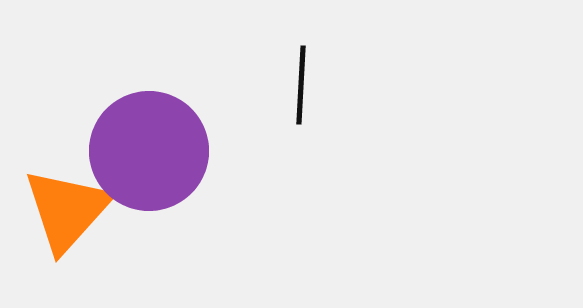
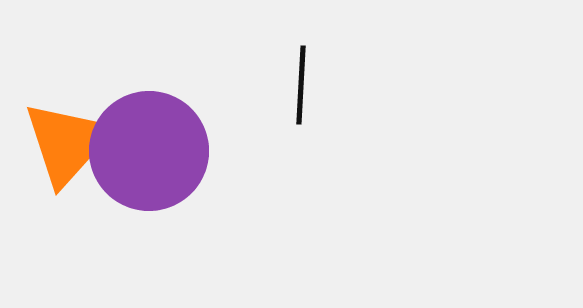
orange triangle: moved 67 px up
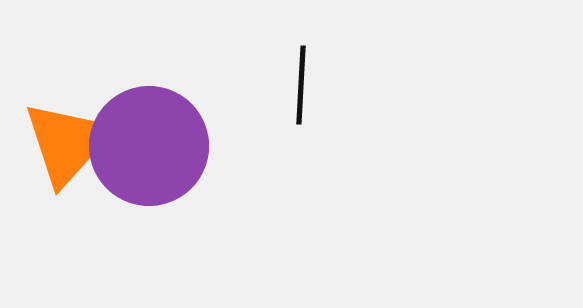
purple circle: moved 5 px up
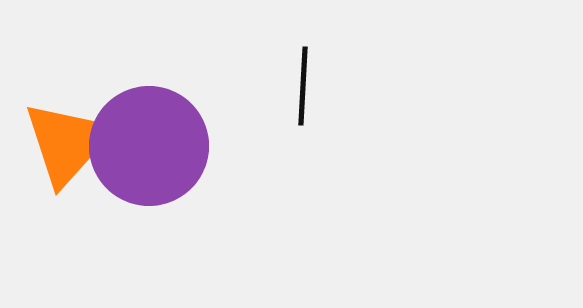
black line: moved 2 px right, 1 px down
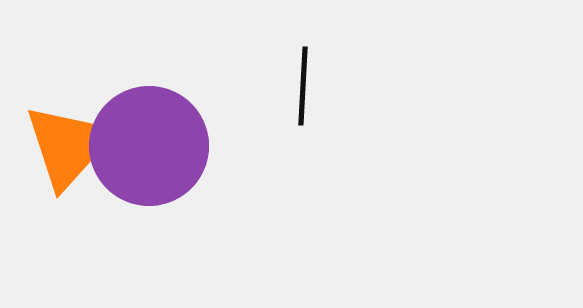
orange triangle: moved 1 px right, 3 px down
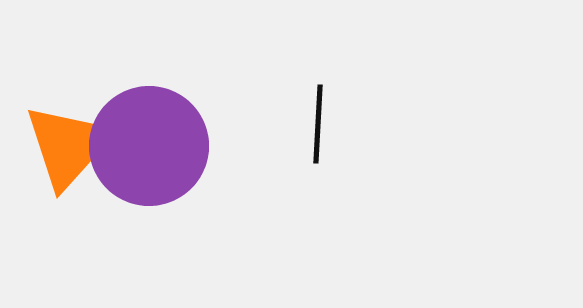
black line: moved 15 px right, 38 px down
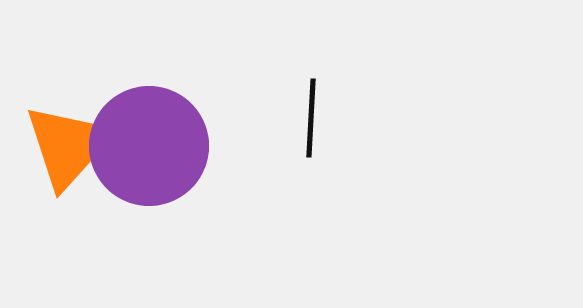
black line: moved 7 px left, 6 px up
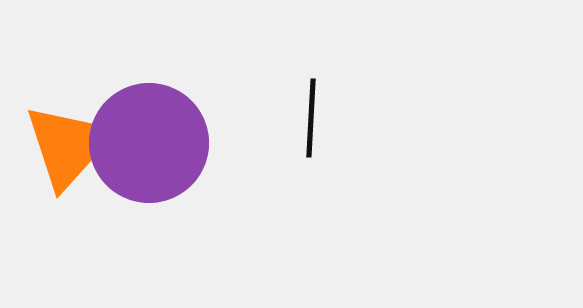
purple circle: moved 3 px up
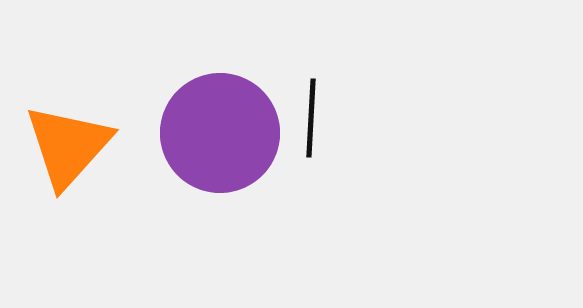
purple circle: moved 71 px right, 10 px up
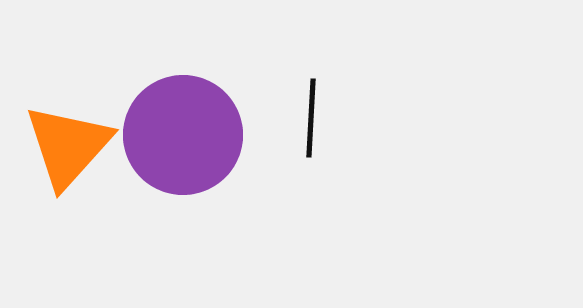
purple circle: moved 37 px left, 2 px down
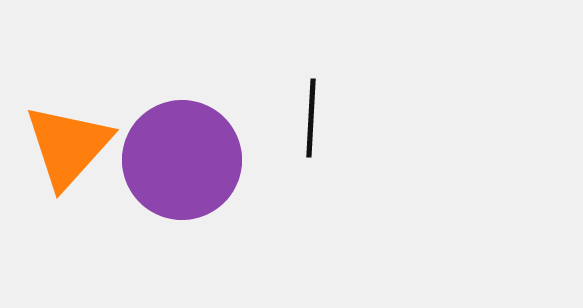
purple circle: moved 1 px left, 25 px down
